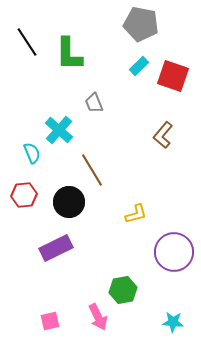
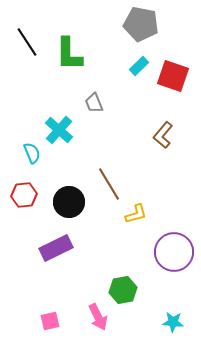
brown line: moved 17 px right, 14 px down
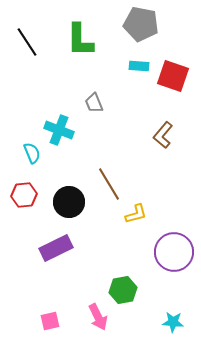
green L-shape: moved 11 px right, 14 px up
cyan rectangle: rotated 48 degrees clockwise
cyan cross: rotated 20 degrees counterclockwise
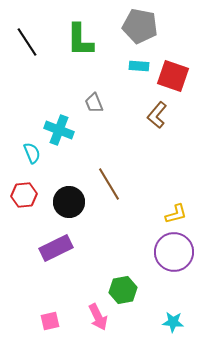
gray pentagon: moved 1 px left, 2 px down
brown L-shape: moved 6 px left, 20 px up
yellow L-shape: moved 40 px right
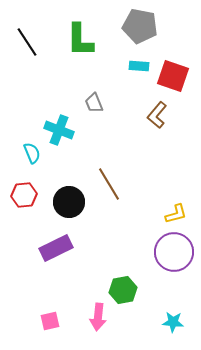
pink arrow: rotated 32 degrees clockwise
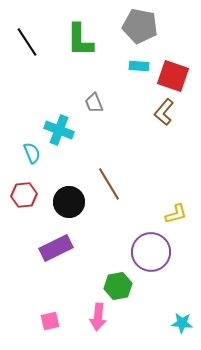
brown L-shape: moved 7 px right, 3 px up
purple circle: moved 23 px left
green hexagon: moved 5 px left, 4 px up
cyan star: moved 9 px right, 1 px down
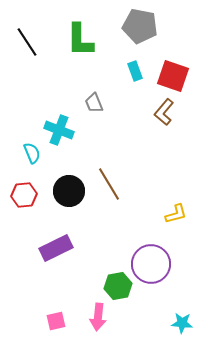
cyan rectangle: moved 4 px left, 5 px down; rotated 66 degrees clockwise
black circle: moved 11 px up
purple circle: moved 12 px down
pink square: moved 6 px right
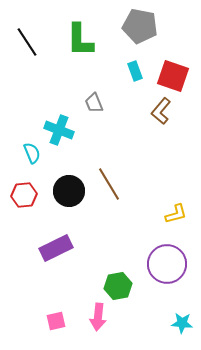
brown L-shape: moved 3 px left, 1 px up
purple circle: moved 16 px right
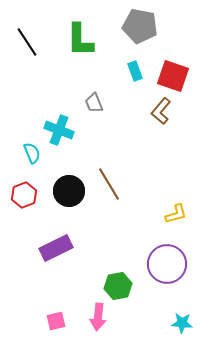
red hexagon: rotated 15 degrees counterclockwise
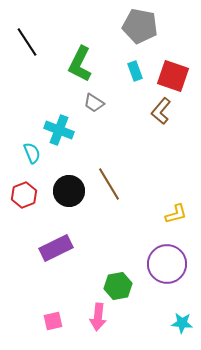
green L-shape: moved 24 px down; rotated 27 degrees clockwise
gray trapezoid: rotated 35 degrees counterclockwise
pink square: moved 3 px left
